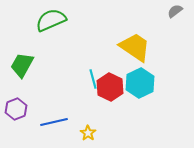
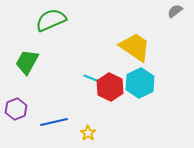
green trapezoid: moved 5 px right, 3 px up
cyan line: rotated 54 degrees counterclockwise
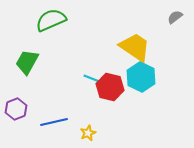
gray semicircle: moved 6 px down
cyan hexagon: moved 1 px right, 6 px up; rotated 8 degrees counterclockwise
red hexagon: rotated 12 degrees counterclockwise
yellow star: rotated 14 degrees clockwise
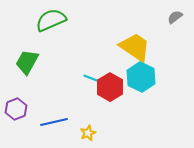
red hexagon: rotated 16 degrees clockwise
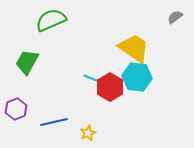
yellow trapezoid: moved 1 px left, 1 px down
cyan hexagon: moved 4 px left; rotated 20 degrees counterclockwise
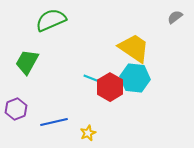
cyan hexagon: moved 2 px left, 1 px down
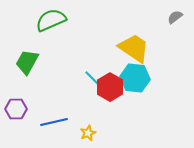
cyan line: rotated 24 degrees clockwise
purple hexagon: rotated 20 degrees clockwise
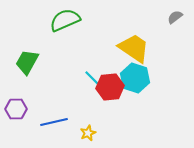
green semicircle: moved 14 px right
cyan hexagon: rotated 12 degrees clockwise
red hexagon: rotated 24 degrees clockwise
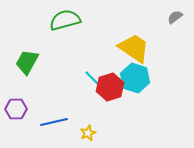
green semicircle: rotated 8 degrees clockwise
red hexagon: rotated 12 degrees counterclockwise
